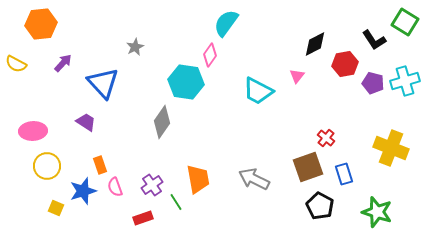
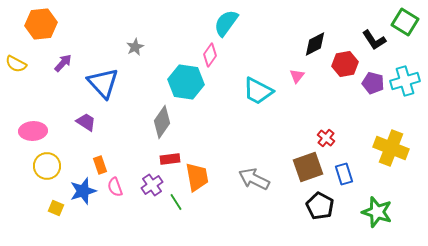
orange trapezoid: moved 1 px left, 2 px up
red rectangle: moved 27 px right, 59 px up; rotated 12 degrees clockwise
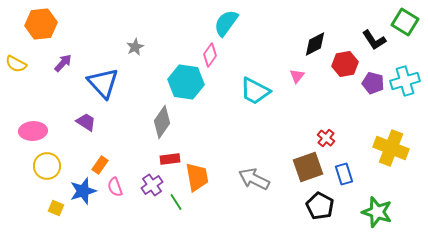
cyan trapezoid: moved 3 px left
orange rectangle: rotated 54 degrees clockwise
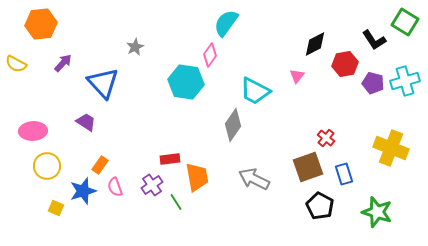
gray diamond: moved 71 px right, 3 px down
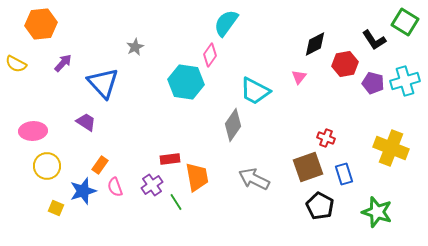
pink triangle: moved 2 px right, 1 px down
red cross: rotated 18 degrees counterclockwise
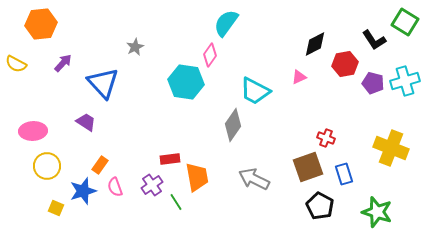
pink triangle: rotated 28 degrees clockwise
